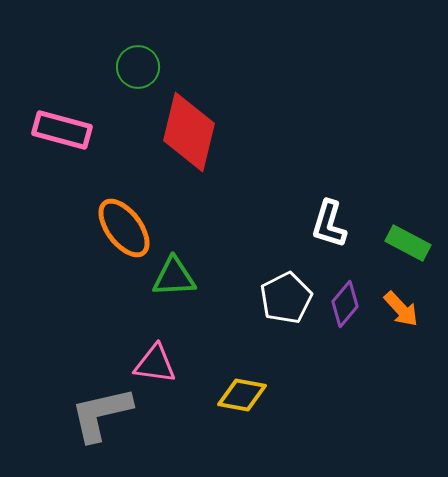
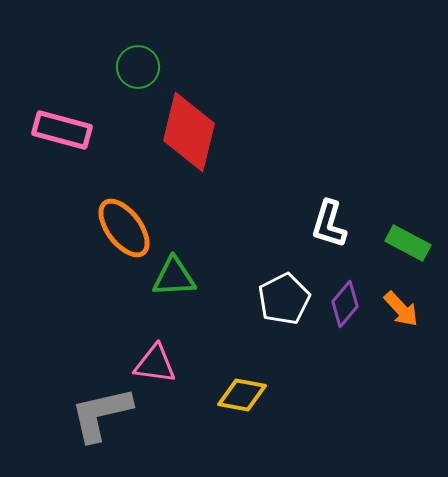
white pentagon: moved 2 px left, 1 px down
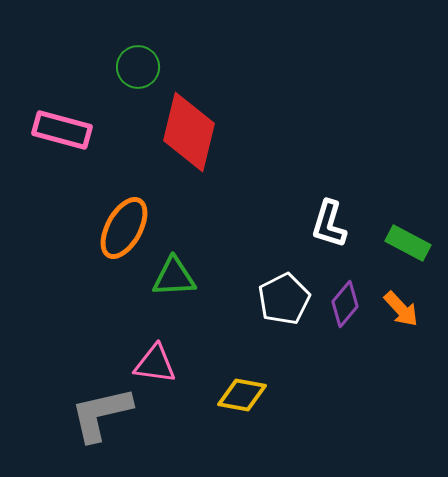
orange ellipse: rotated 66 degrees clockwise
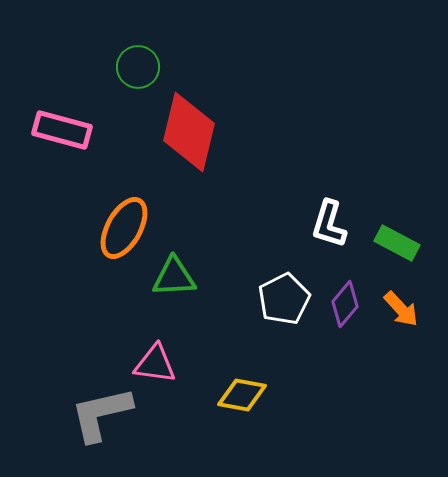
green rectangle: moved 11 px left
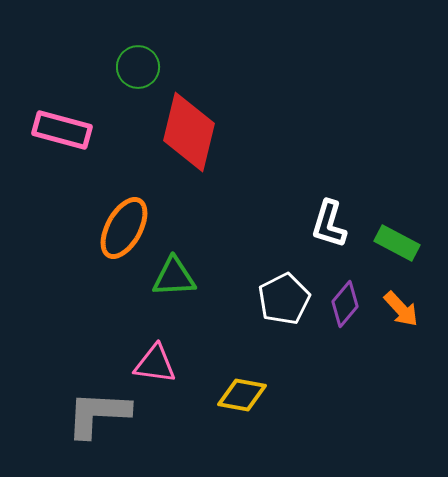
gray L-shape: moved 3 px left; rotated 16 degrees clockwise
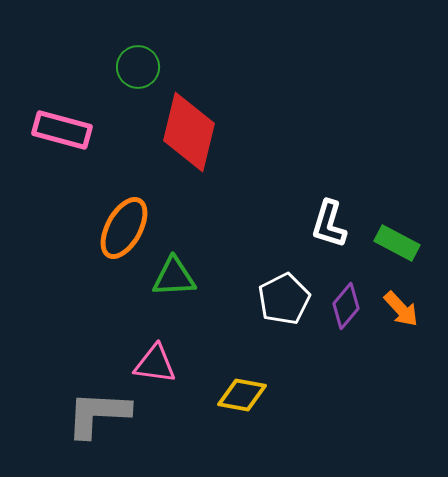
purple diamond: moved 1 px right, 2 px down
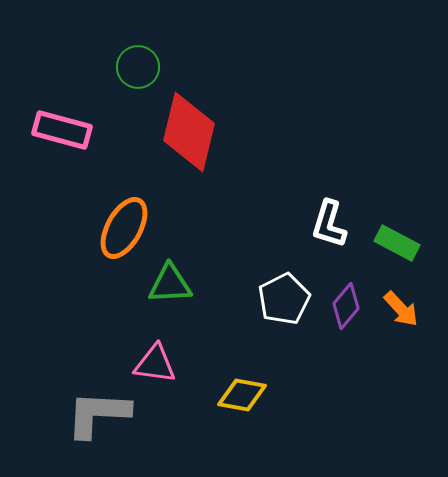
green triangle: moved 4 px left, 7 px down
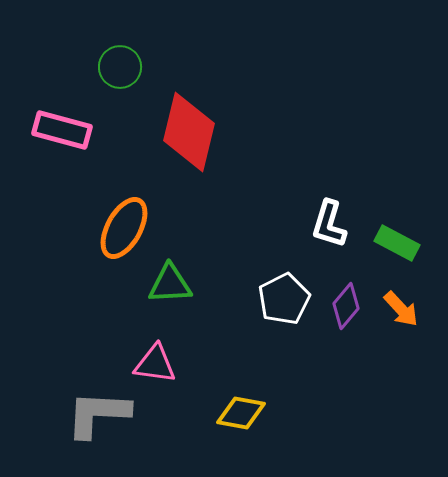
green circle: moved 18 px left
yellow diamond: moved 1 px left, 18 px down
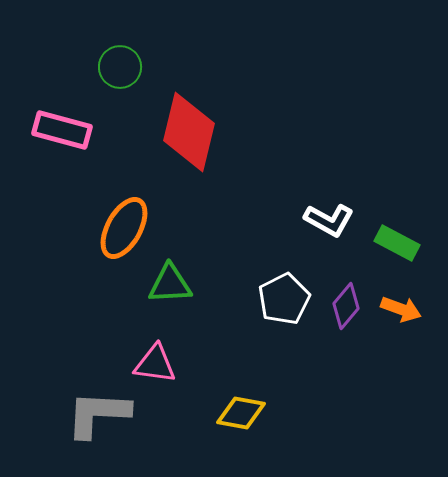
white L-shape: moved 4 px up; rotated 78 degrees counterclockwise
orange arrow: rotated 27 degrees counterclockwise
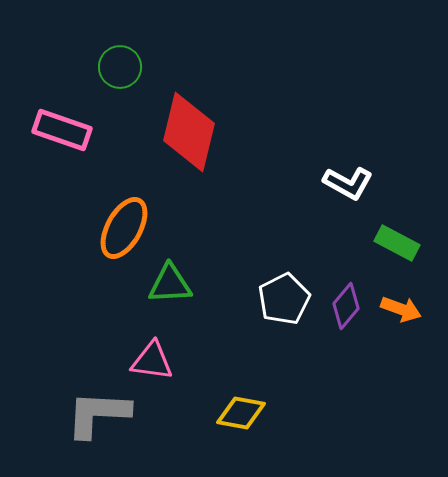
pink rectangle: rotated 4 degrees clockwise
white L-shape: moved 19 px right, 37 px up
pink triangle: moved 3 px left, 3 px up
